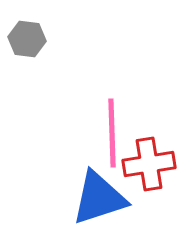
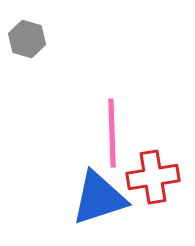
gray hexagon: rotated 9 degrees clockwise
red cross: moved 4 px right, 13 px down
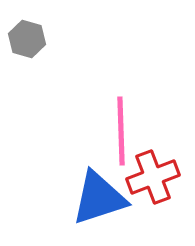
pink line: moved 9 px right, 2 px up
red cross: rotated 12 degrees counterclockwise
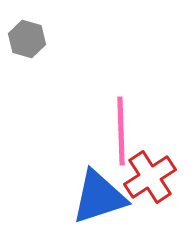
red cross: moved 3 px left; rotated 12 degrees counterclockwise
blue triangle: moved 1 px up
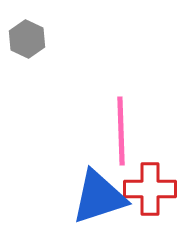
gray hexagon: rotated 9 degrees clockwise
red cross: moved 12 px down; rotated 33 degrees clockwise
